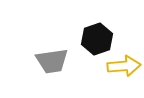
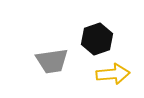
yellow arrow: moved 11 px left, 8 px down
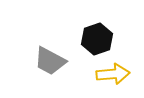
gray trapezoid: moved 2 px left; rotated 36 degrees clockwise
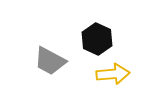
black hexagon: rotated 16 degrees counterclockwise
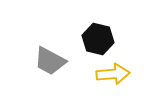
black hexagon: moved 1 px right; rotated 12 degrees counterclockwise
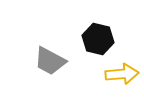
yellow arrow: moved 9 px right
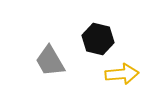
gray trapezoid: rotated 32 degrees clockwise
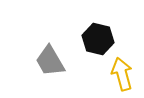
yellow arrow: rotated 100 degrees counterclockwise
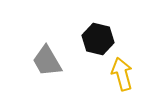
gray trapezoid: moved 3 px left
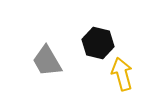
black hexagon: moved 4 px down
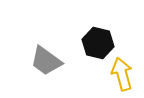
gray trapezoid: moved 1 px left; rotated 24 degrees counterclockwise
